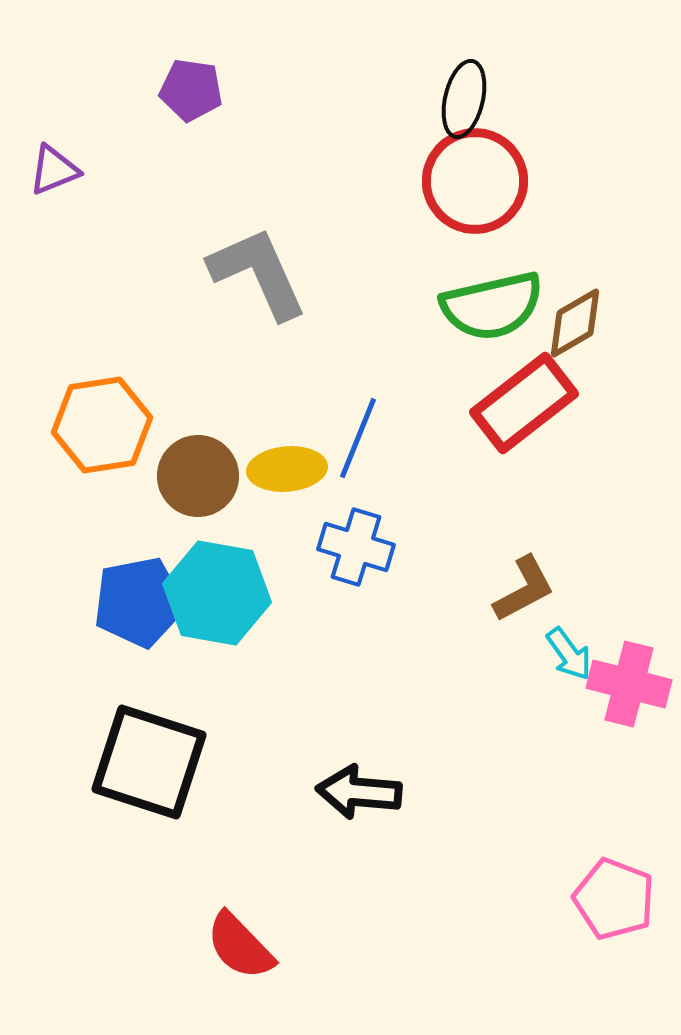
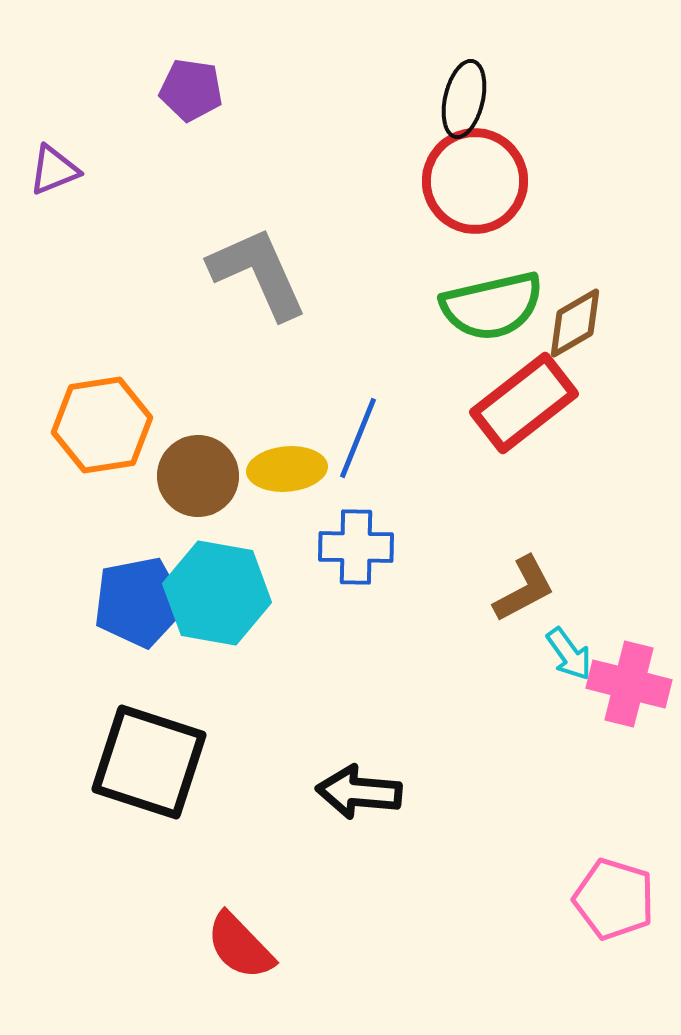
blue cross: rotated 16 degrees counterclockwise
pink pentagon: rotated 4 degrees counterclockwise
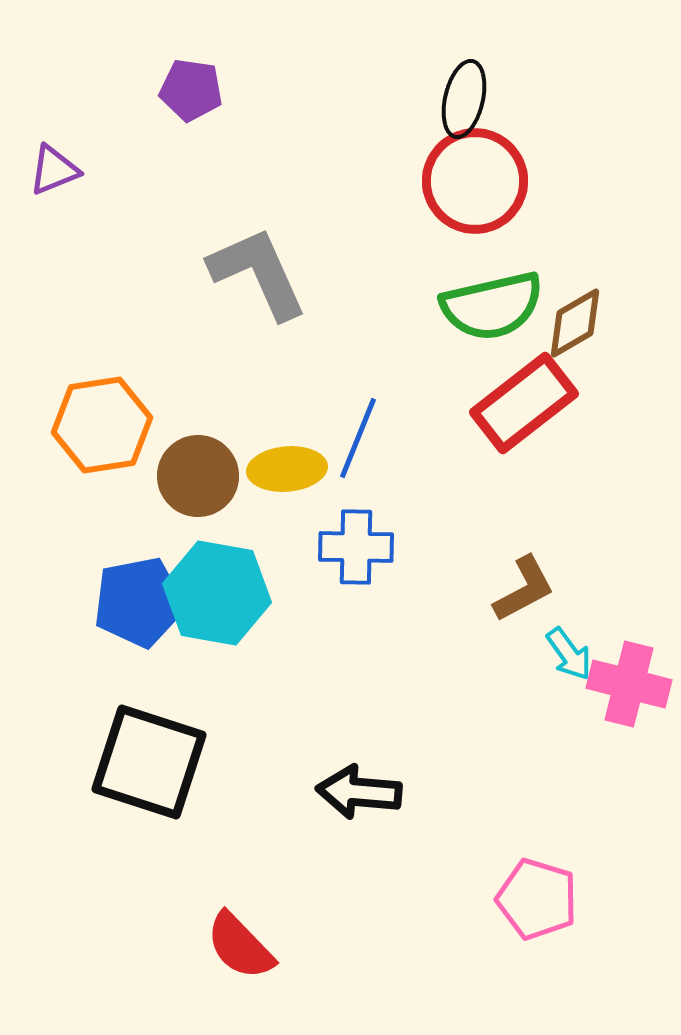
pink pentagon: moved 77 px left
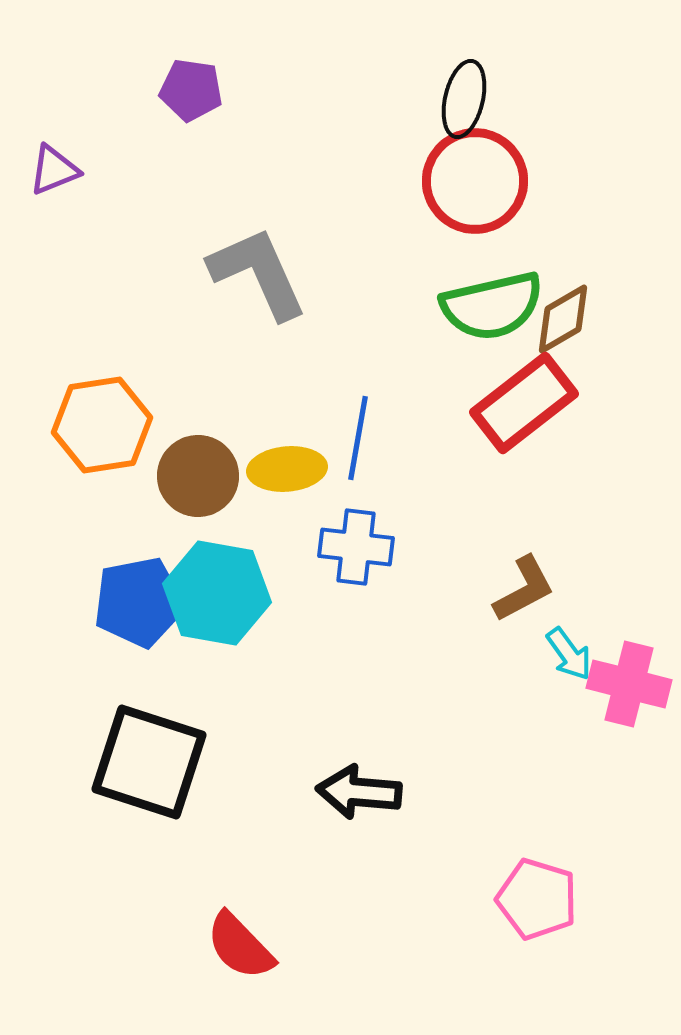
brown diamond: moved 12 px left, 4 px up
blue line: rotated 12 degrees counterclockwise
blue cross: rotated 6 degrees clockwise
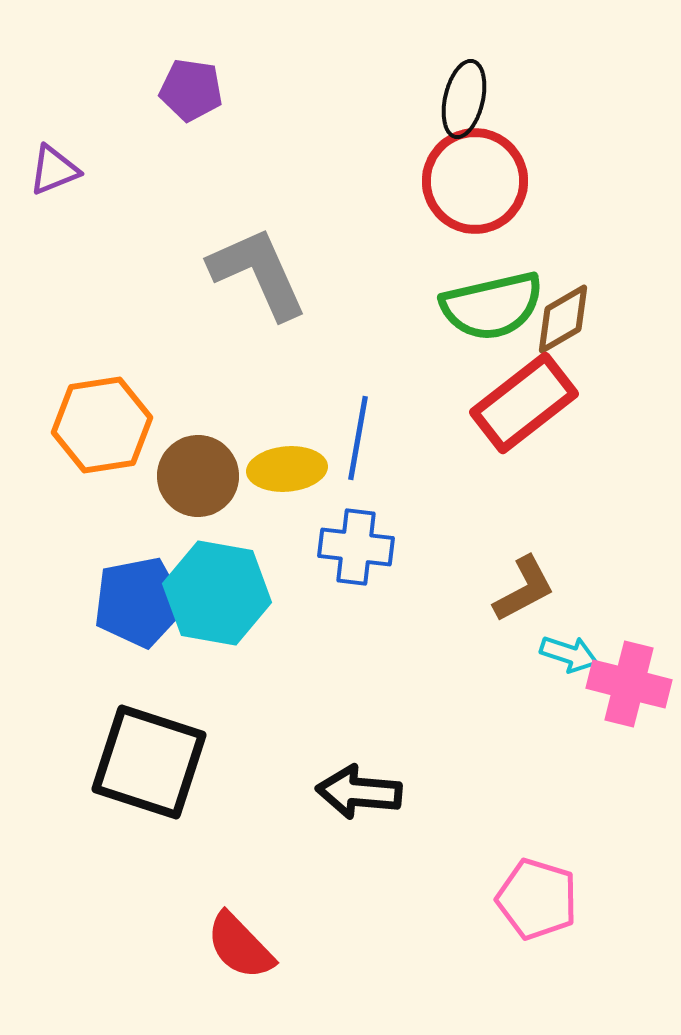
cyan arrow: rotated 36 degrees counterclockwise
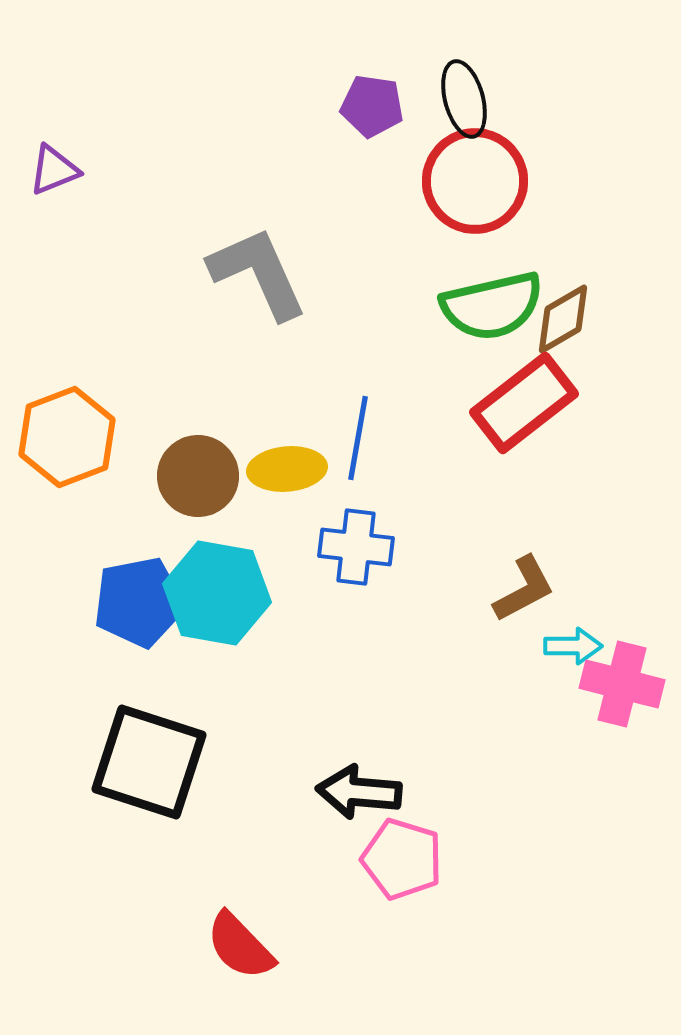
purple pentagon: moved 181 px right, 16 px down
black ellipse: rotated 28 degrees counterclockwise
orange hexagon: moved 35 px left, 12 px down; rotated 12 degrees counterclockwise
cyan arrow: moved 4 px right, 8 px up; rotated 18 degrees counterclockwise
pink cross: moved 7 px left
pink pentagon: moved 135 px left, 40 px up
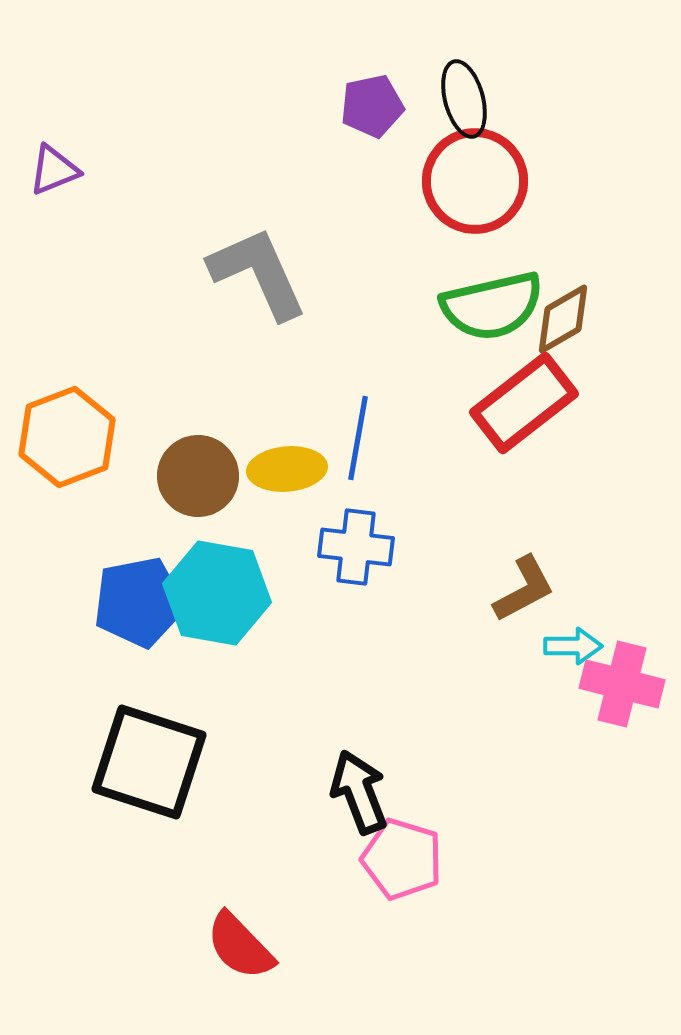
purple pentagon: rotated 20 degrees counterclockwise
black arrow: rotated 64 degrees clockwise
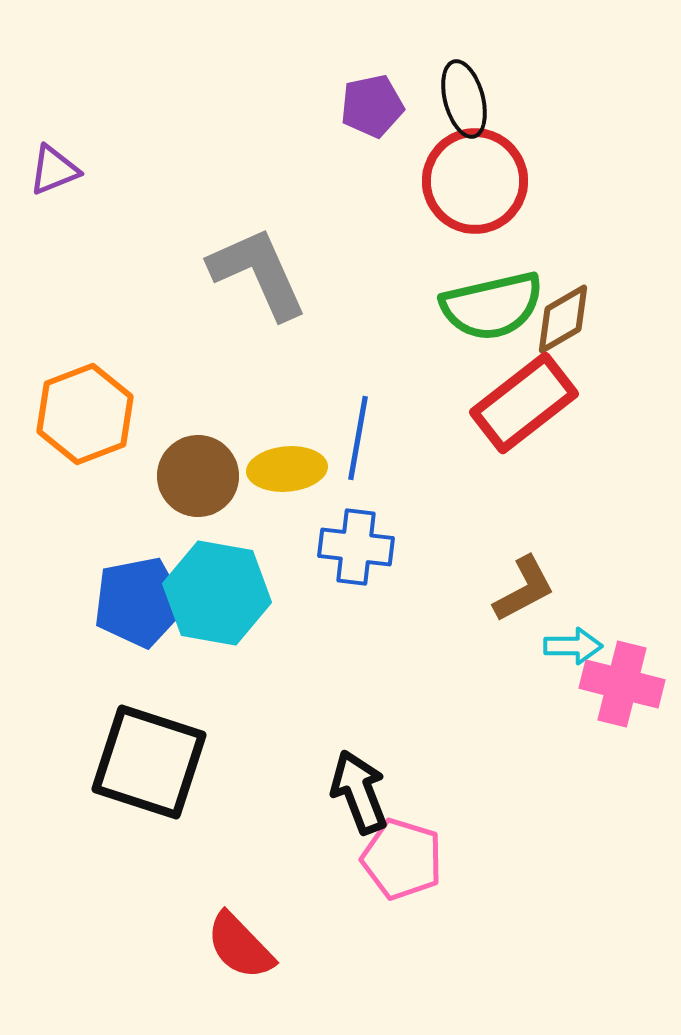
orange hexagon: moved 18 px right, 23 px up
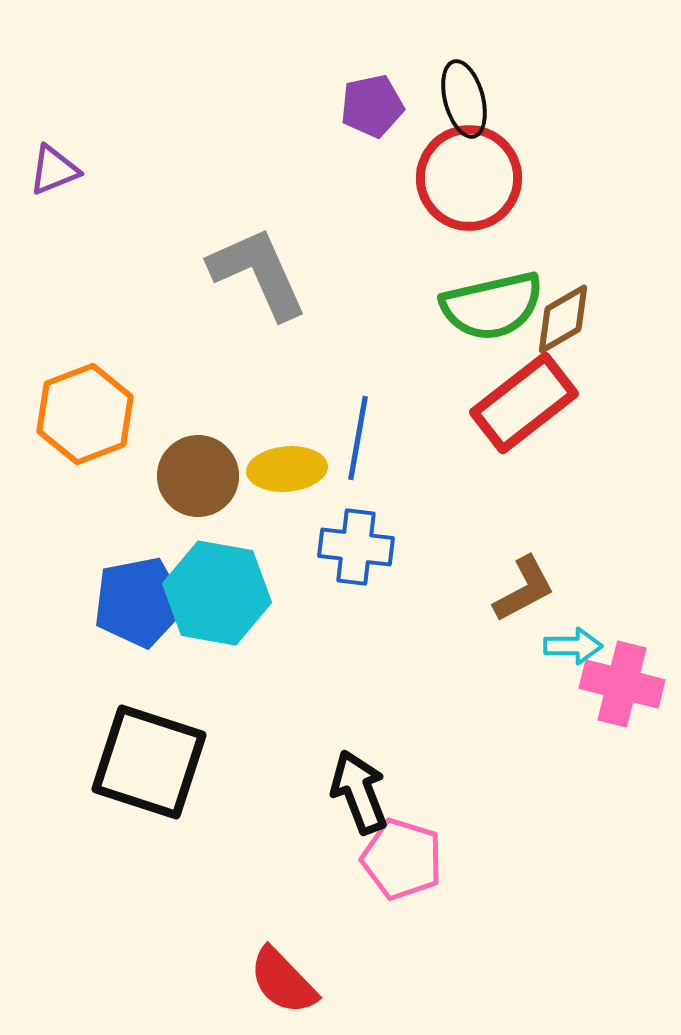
red circle: moved 6 px left, 3 px up
red semicircle: moved 43 px right, 35 px down
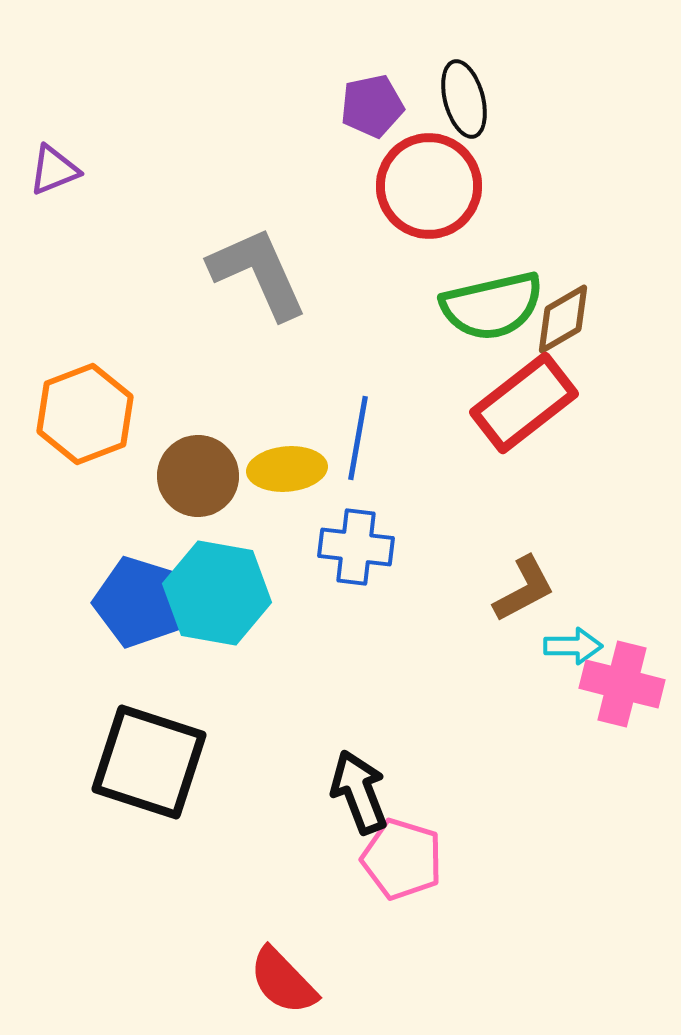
red circle: moved 40 px left, 8 px down
blue pentagon: rotated 28 degrees clockwise
